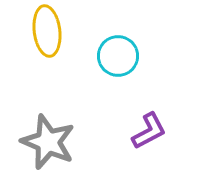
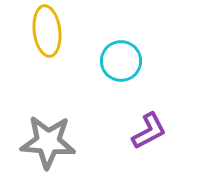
cyan circle: moved 3 px right, 5 px down
gray star: rotated 18 degrees counterclockwise
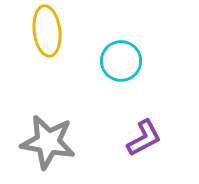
purple L-shape: moved 5 px left, 7 px down
gray star: rotated 6 degrees clockwise
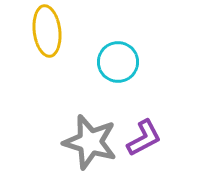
cyan circle: moved 3 px left, 1 px down
gray star: moved 42 px right; rotated 6 degrees clockwise
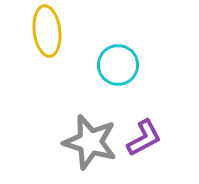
cyan circle: moved 3 px down
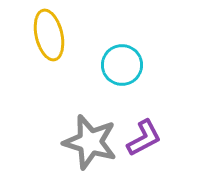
yellow ellipse: moved 2 px right, 4 px down; rotated 6 degrees counterclockwise
cyan circle: moved 4 px right
